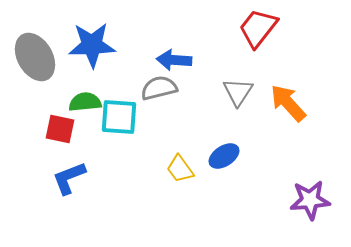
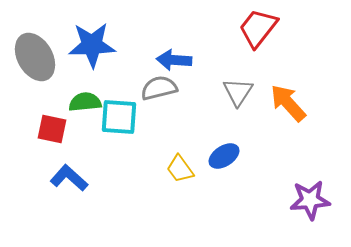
red square: moved 8 px left
blue L-shape: rotated 63 degrees clockwise
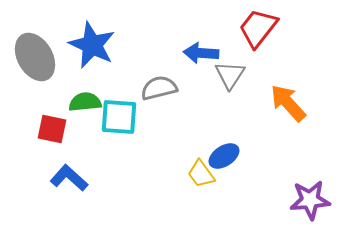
blue star: rotated 27 degrees clockwise
blue arrow: moved 27 px right, 7 px up
gray triangle: moved 8 px left, 17 px up
yellow trapezoid: moved 21 px right, 5 px down
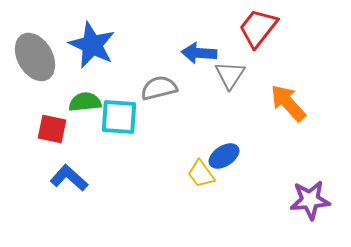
blue arrow: moved 2 px left
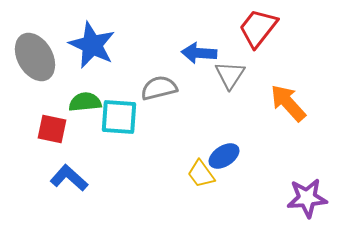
purple star: moved 3 px left, 2 px up
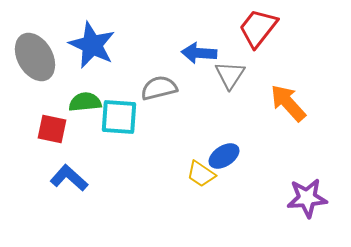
yellow trapezoid: rotated 20 degrees counterclockwise
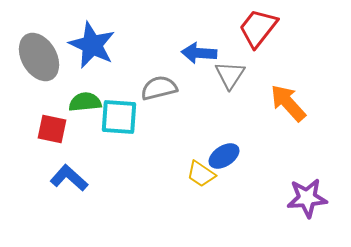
gray ellipse: moved 4 px right
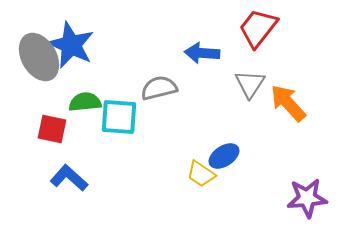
blue star: moved 21 px left
blue arrow: moved 3 px right
gray triangle: moved 20 px right, 9 px down
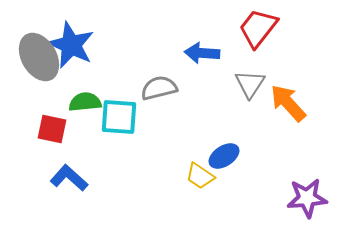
yellow trapezoid: moved 1 px left, 2 px down
